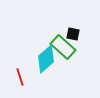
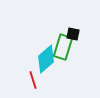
green rectangle: rotated 65 degrees clockwise
red line: moved 13 px right, 3 px down
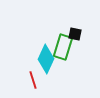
black square: moved 2 px right
cyan diamond: rotated 24 degrees counterclockwise
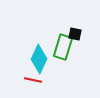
cyan diamond: moved 7 px left
red line: rotated 60 degrees counterclockwise
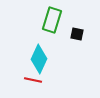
black square: moved 2 px right
green rectangle: moved 11 px left, 27 px up
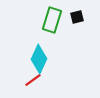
black square: moved 17 px up; rotated 24 degrees counterclockwise
red line: rotated 48 degrees counterclockwise
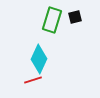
black square: moved 2 px left
red line: rotated 18 degrees clockwise
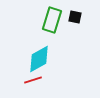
black square: rotated 24 degrees clockwise
cyan diamond: rotated 36 degrees clockwise
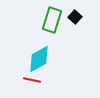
black square: rotated 32 degrees clockwise
red line: moved 1 px left; rotated 30 degrees clockwise
